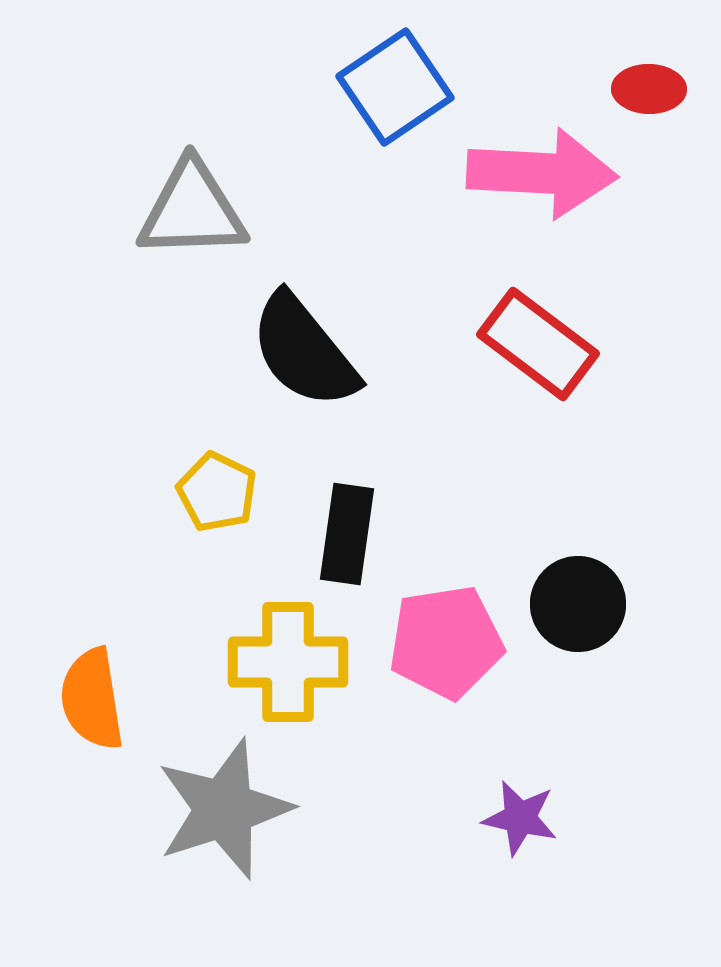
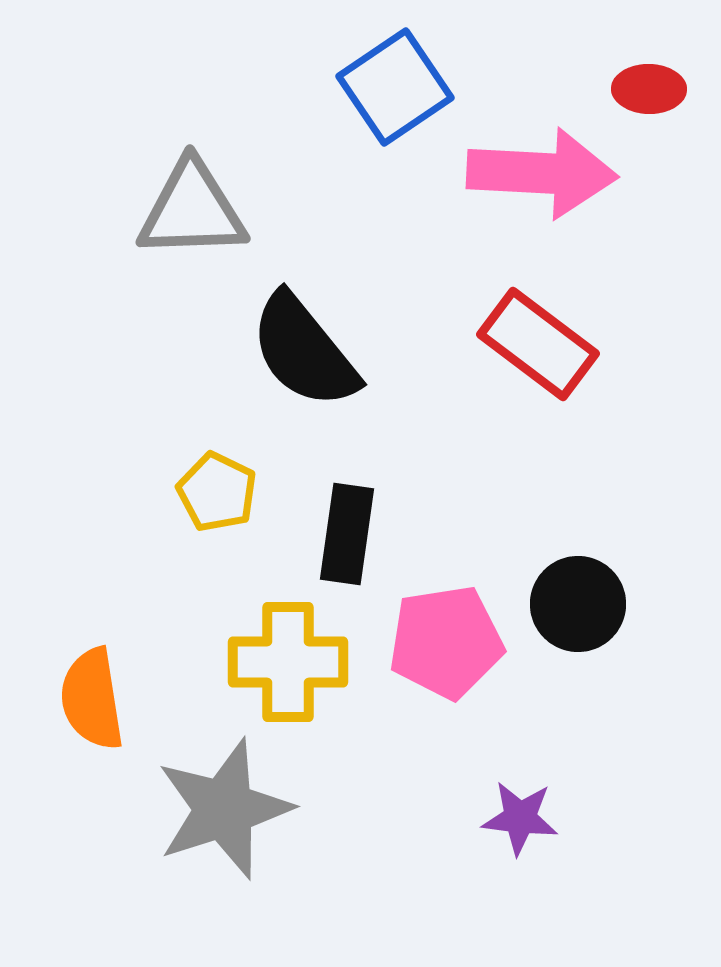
purple star: rotated 6 degrees counterclockwise
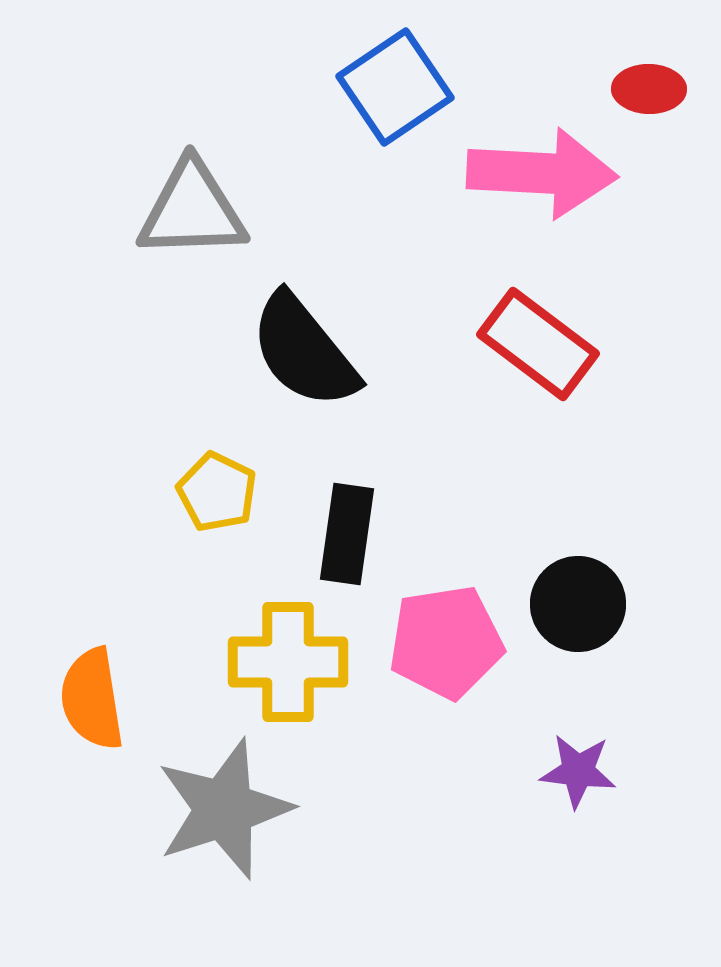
purple star: moved 58 px right, 47 px up
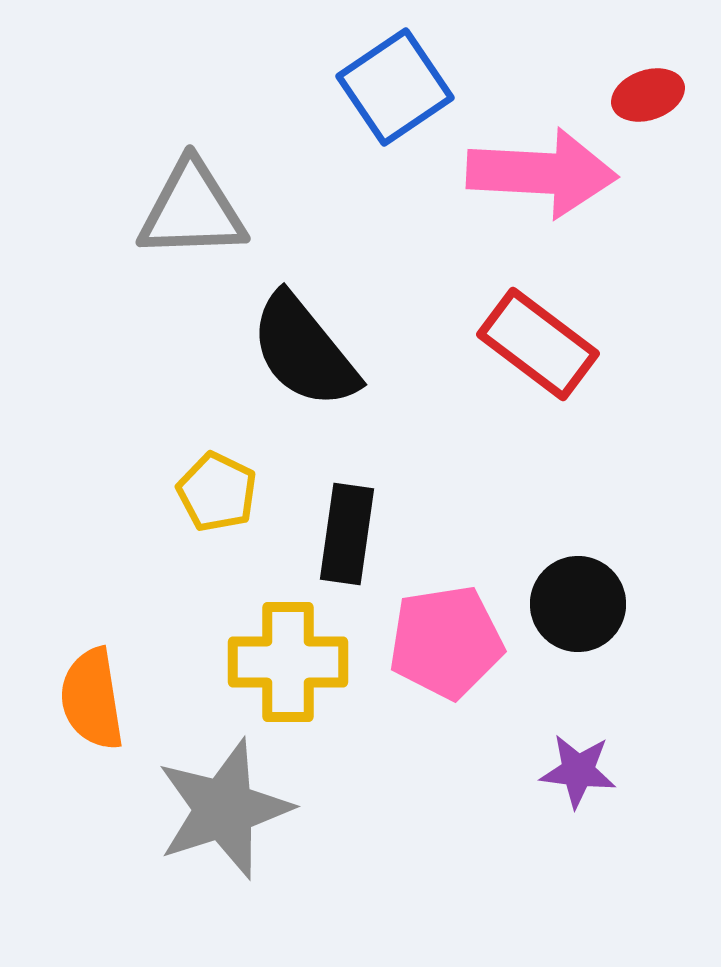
red ellipse: moved 1 px left, 6 px down; rotated 20 degrees counterclockwise
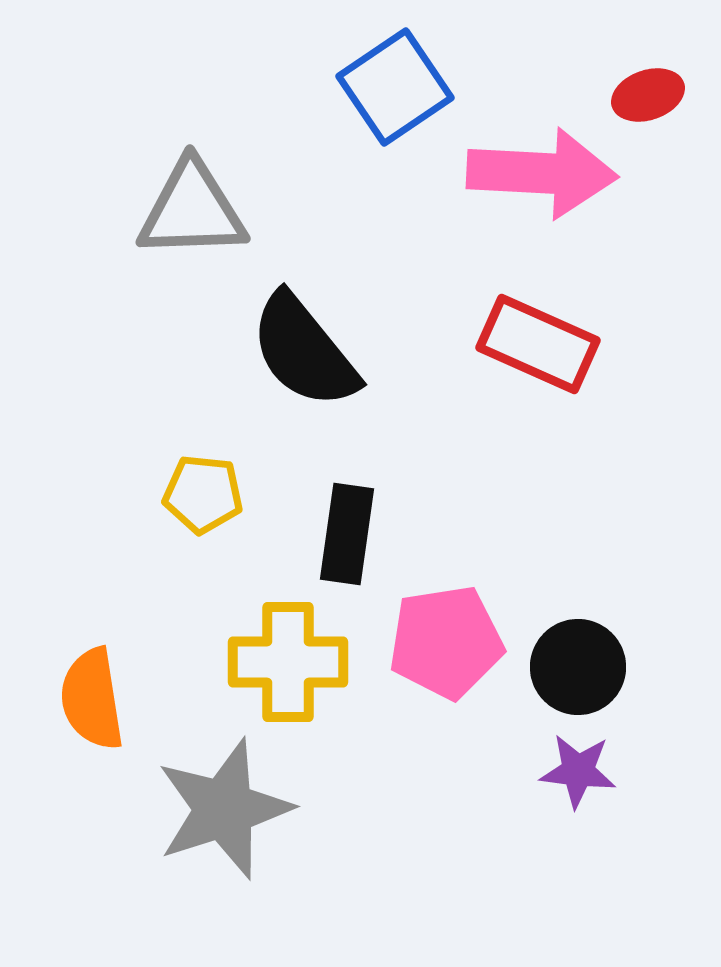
red rectangle: rotated 13 degrees counterclockwise
yellow pentagon: moved 14 px left, 2 px down; rotated 20 degrees counterclockwise
black circle: moved 63 px down
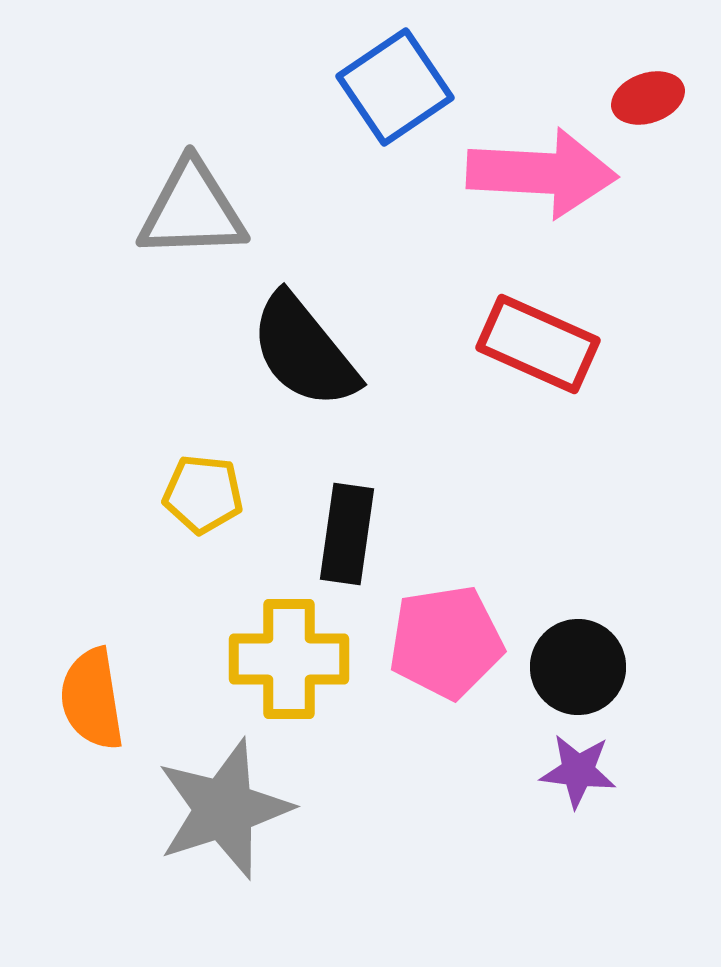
red ellipse: moved 3 px down
yellow cross: moved 1 px right, 3 px up
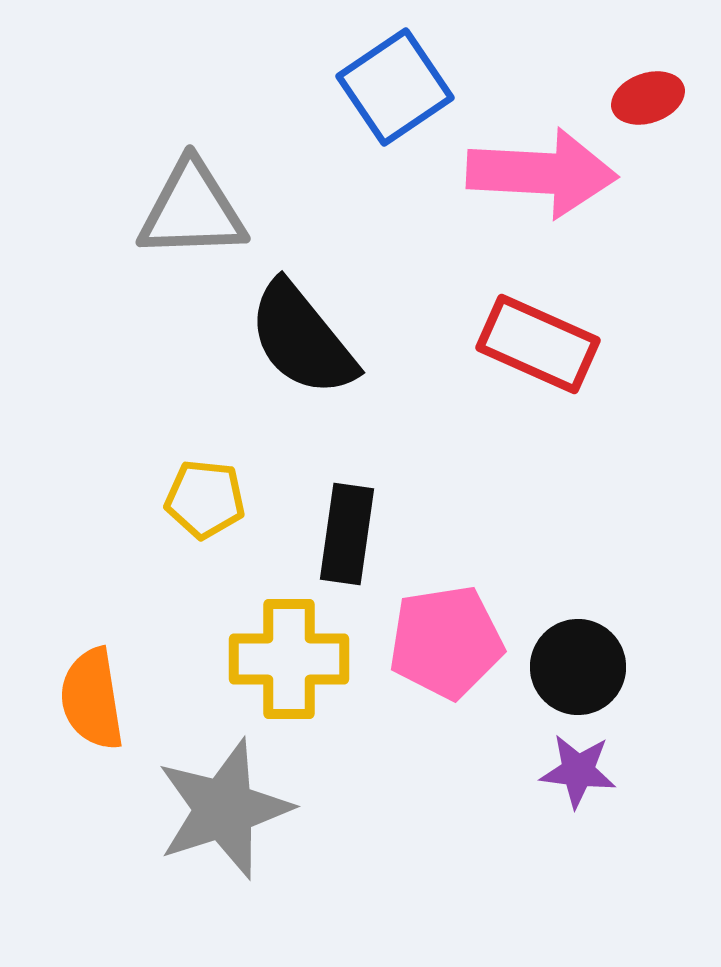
black semicircle: moved 2 px left, 12 px up
yellow pentagon: moved 2 px right, 5 px down
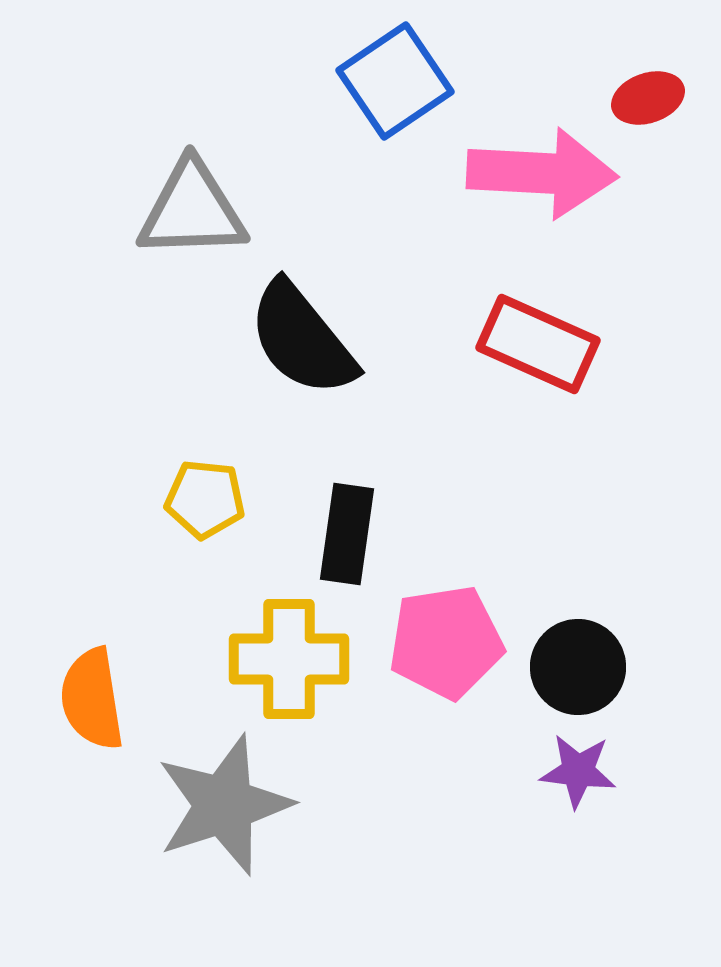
blue square: moved 6 px up
gray star: moved 4 px up
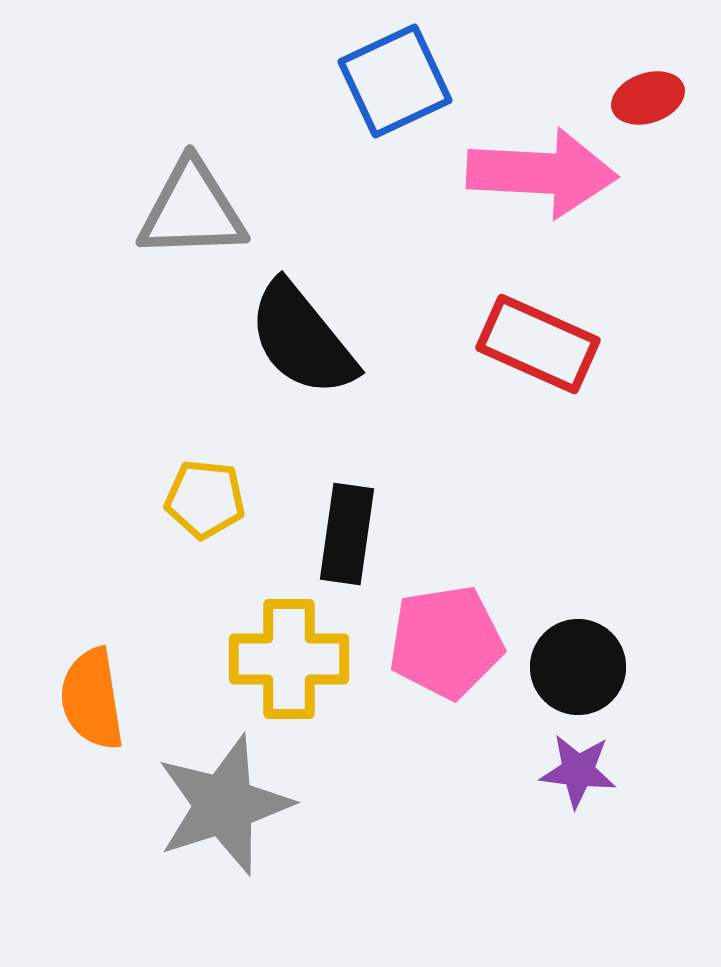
blue square: rotated 9 degrees clockwise
